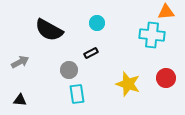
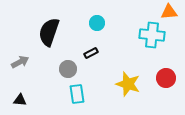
orange triangle: moved 3 px right
black semicircle: moved 2 px down; rotated 80 degrees clockwise
gray circle: moved 1 px left, 1 px up
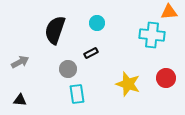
black semicircle: moved 6 px right, 2 px up
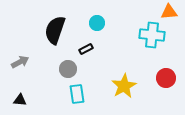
black rectangle: moved 5 px left, 4 px up
yellow star: moved 4 px left, 2 px down; rotated 25 degrees clockwise
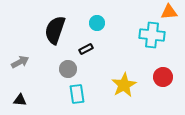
red circle: moved 3 px left, 1 px up
yellow star: moved 1 px up
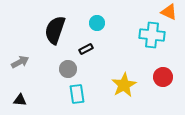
orange triangle: rotated 30 degrees clockwise
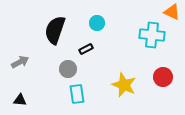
orange triangle: moved 3 px right
yellow star: rotated 20 degrees counterclockwise
